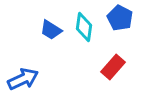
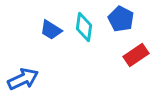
blue pentagon: moved 1 px right, 1 px down
red rectangle: moved 23 px right, 12 px up; rotated 15 degrees clockwise
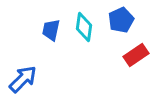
blue pentagon: moved 1 px down; rotated 20 degrees clockwise
blue trapezoid: rotated 70 degrees clockwise
blue arrow: rotated 20 degrees counterclockwise
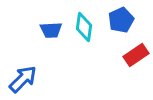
blue trapezoid: rotated 105 degrees counterclockwise
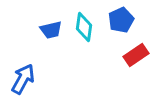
blue trapezoid: rotated 10 degrees counterclockwise
blue arrow: rotated 16 degrees counterclockwise
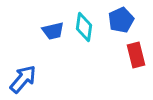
blue trapezoid: moved 2 px right, 1 px down
red rectangle: rotated 70 degrees counterclockwise
blue arrow: rotated 12 degrees clockwise
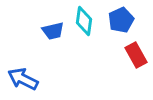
cyan diamond: moved 6 px up
red rectangle: rotated 15 degrees counterclockwise
blue arrow: rotated 104 degrees counterclockwise
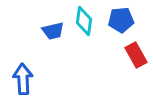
blue pentagon: rotated 20 degrees clockwise
blue arrow: rotated 60 degrees clockwise
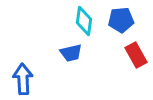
blue trapezoid: moved 18 px right, 22 px down
